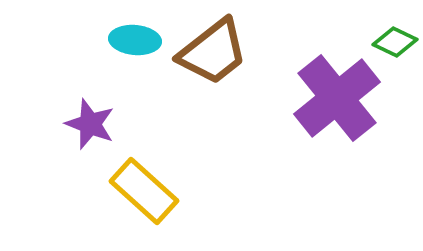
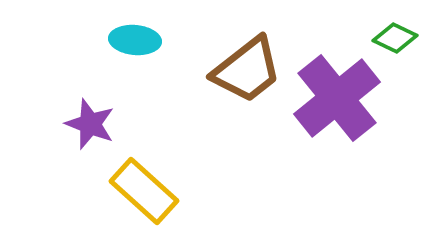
green diamond: moved 4 px up
brown trapezoid: moved 34 px right, 18 px down
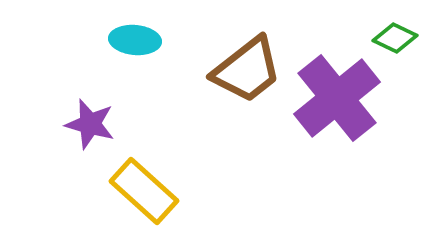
purple star: rotated 6 degrees counterclockwise
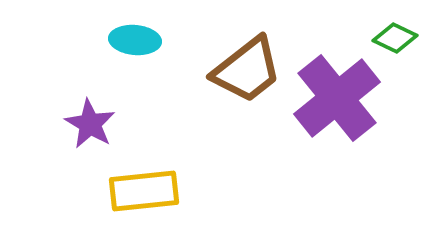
purple star: rotated 15 degrees clockwise
yellow rectangle: rotated 48 degrees counterclockwise
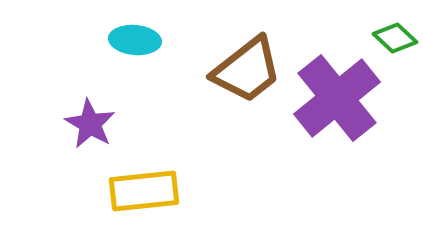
green diamond: rotated 18 degrees clockwise
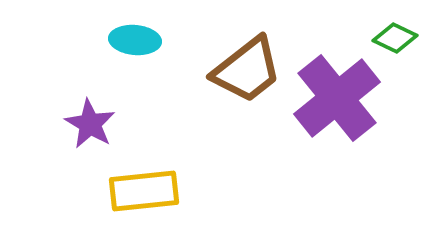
green diamond: rotated 18 degrees counterclockwise
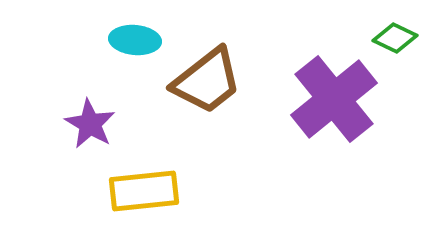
brown trapezoid: moved 40 px left, 11 px down
purple cross: moved 3 px left, 1 px down
